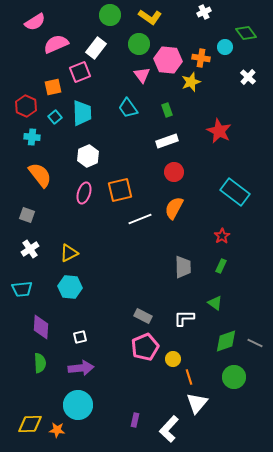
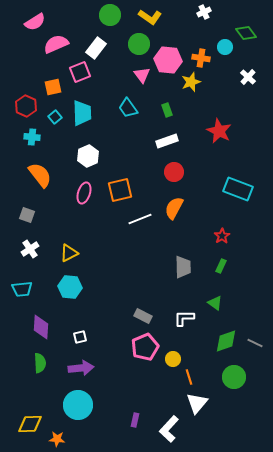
cyan rectangle at (235, 192): moved 3 px right, 3 px up; rotated 16 degrees counterclockwise
orange star at (57, 430): moved 9 px down
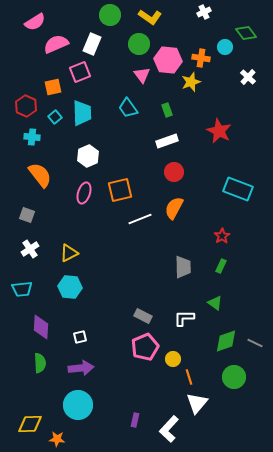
white rectangle at (96, 48): moved 4 px left, 4 px up; rotated 15 degrees counterclockwise
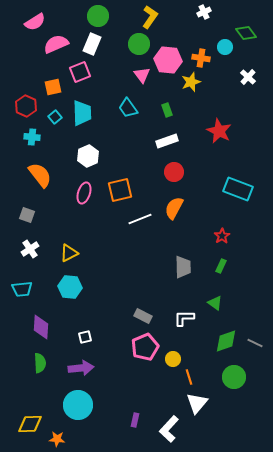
green circle at (110, 15): moved 12 px left, 1 px down
yellow L-shape at (150, 17): rotated 90 degrees counterclockwise
white square at (80, 337): moved 5 px right
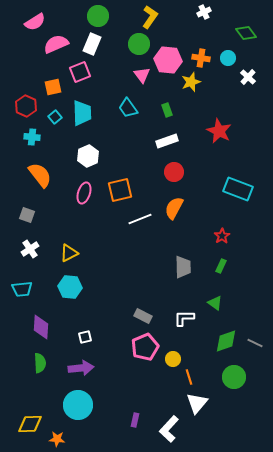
cyan circle at (225, 47): moved 3 px right, 11 px down
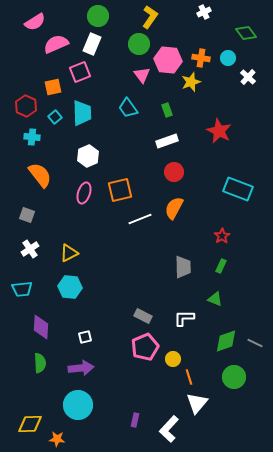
green triangle at (215, 303): moved 4 px up; rotated 14 degrees counterclockwise
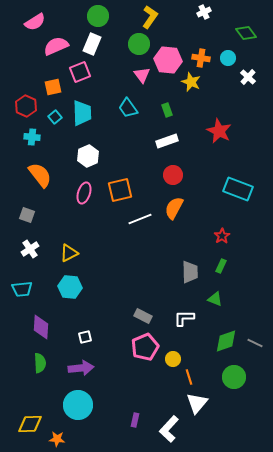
pink semicircle at (56, 44): moved 2 px down
yellow star at (191, 82): rotated 30 degrees counterclockwise
red circle at (174, 172): moved 1 px left, 3 px down
gray trapezoid at (183, 267): moved 7 px right, 5 px down
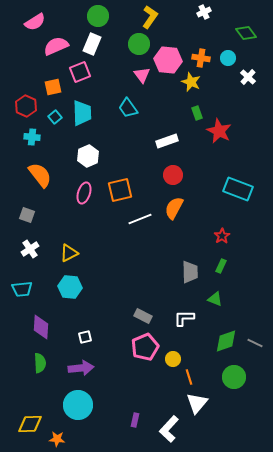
green rectangle at (167, 110): moved 30 px right, 3 px down
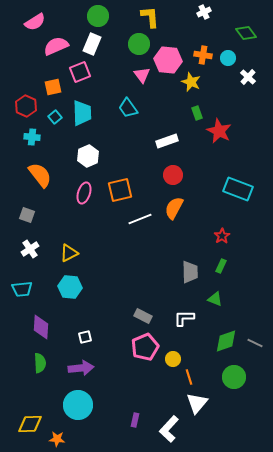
yellow L-shape at (150, 17): rotated 40 degrees counterclockwise
orange cross at (201, 58): moved 2 px right, 3 px up
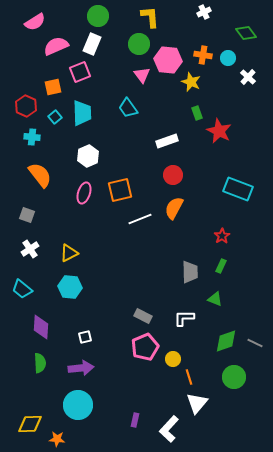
cyan trapezoid at (22, 289): rotated 45 degrees clockwise
